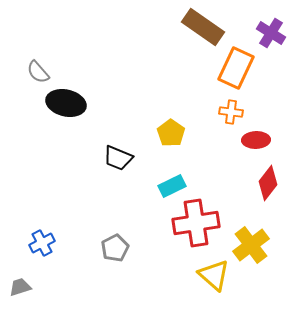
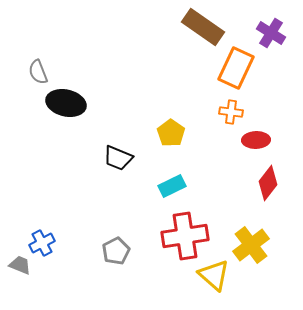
gray semicircle: rotated 20 degrees clockwise
red cross: moved 11 px left, 13 px down
gray pentagon: moved 1 px right, 3 px down
gray trapezoid: moved 22 px up; rotated 40 degrees clockwise
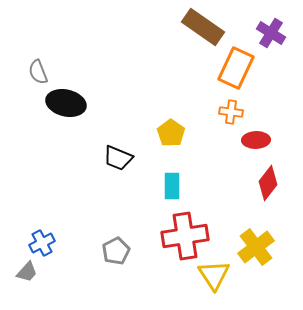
cyan rectangle: rotated 64 degrees counterclockwise
yellow cross: moved 5 px right, 2 px down
gray trapezoid: moved 7 px right, 7 px down; rotated 110 degrees clockwise
yellow triangle: rotated 16 degrees clockwise
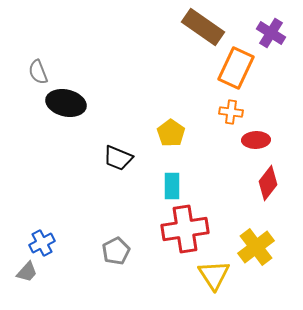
red cross: moved 7 px up
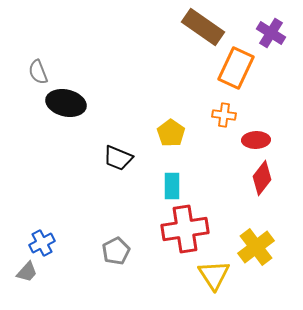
orange cross: moved 7 px left, 3 px down
red diamond: moved 6 px left, 5 px up
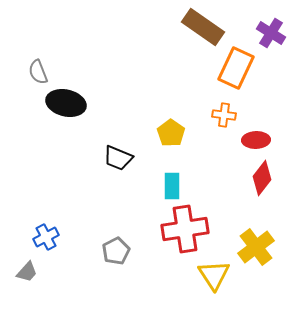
blue cross: moved 4 px right, 6 px up
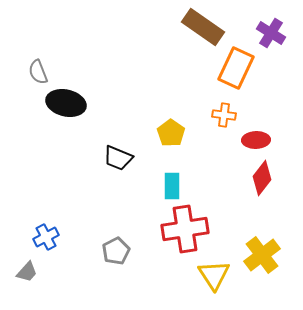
yellow cross: moved 6 px right, 8 px down
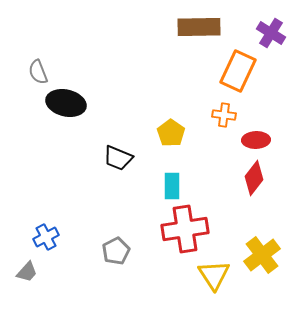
brown rectangle: moved 4 px left; rotated 36 degrees counterclockwise
orange rectangle: moved 2 px right, 3 px down
red diamond: moved 8 px left
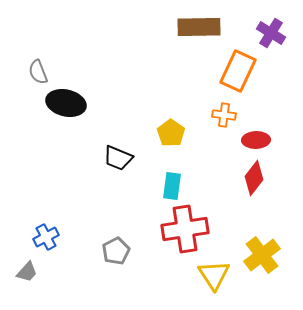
cyan rectangle: rotated 8 degrees clockwise
